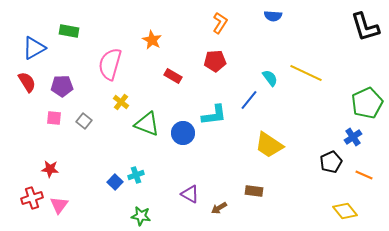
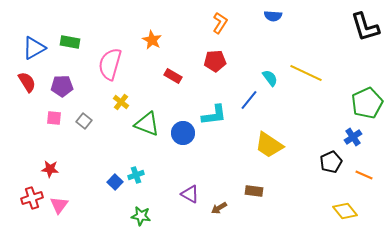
green rectangle: moved 1 px right, 11 px down
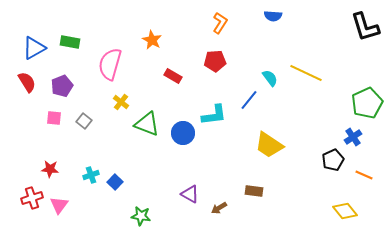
purple pentagon: rotated 20 degrees counterclockwise
black pentagon: moved 2 px right, 2 px up
cyan cross: moved 45 px left
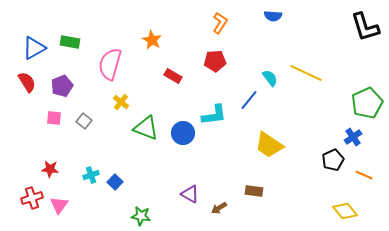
green triangle: moved 1 px left, 4 px down
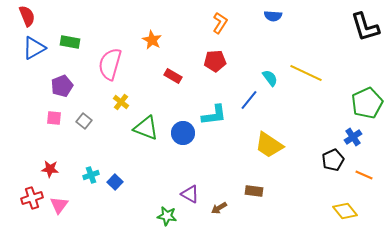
red semicircle: moved 66 px up; rotated 10 degrees clockwise
green star: moved 26 px right
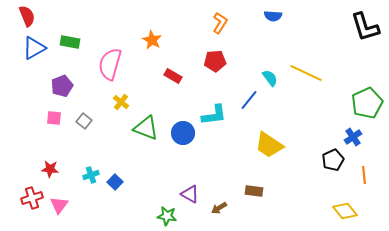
orange line: rotated 60 degrees clockwise
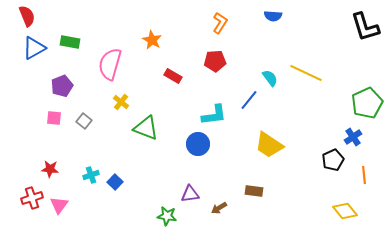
blue circle: moved 15 px right, 11 px down
purple triangle: rotated 36 degrees counterclockwise
